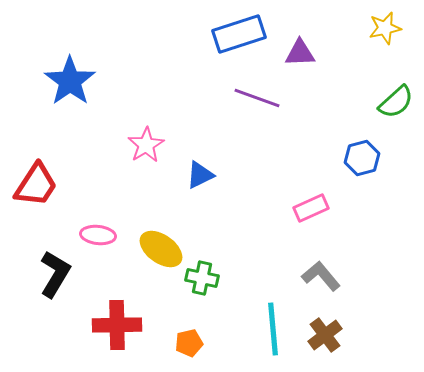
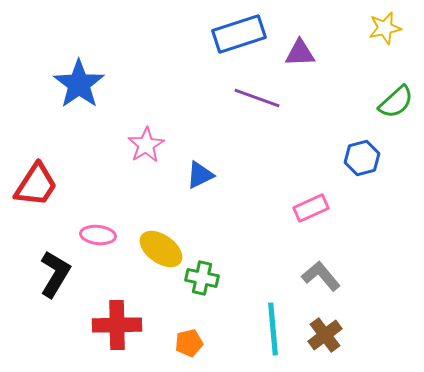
blue star: moved 9 px right, 3 px down
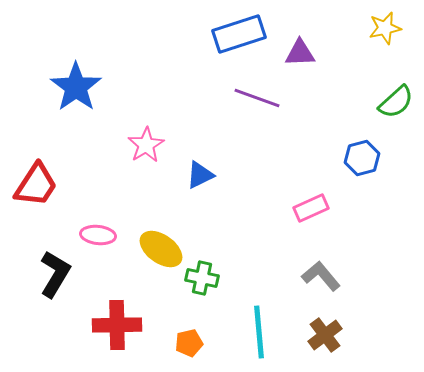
blue star: moved 3 px left, 3 px down
cyan line: moved 14 px left, 3 px down
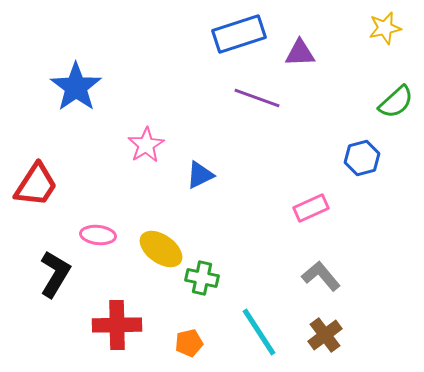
cyan line: rotated 28 degrees counterclockwise
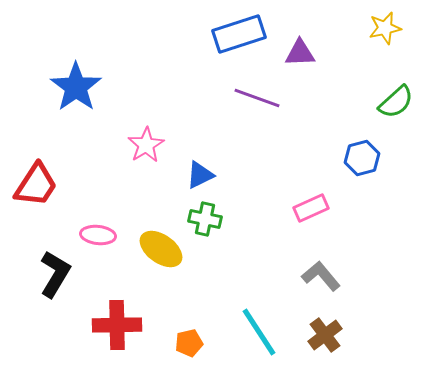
green cross: moved 3 px right, 59 px up
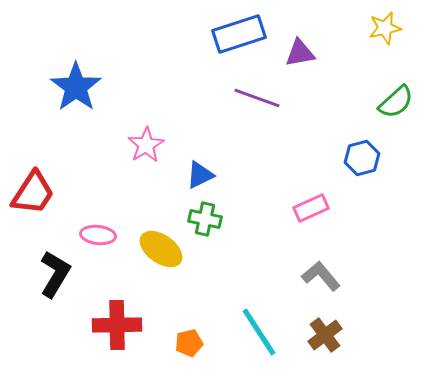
purple triangle: rotated 8 degrees counterclockwise
red trapezoid: moved 3 px left, 8 px down
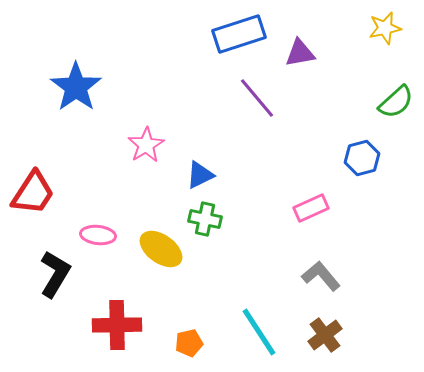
purple line: rotated 30 degrees clockwise
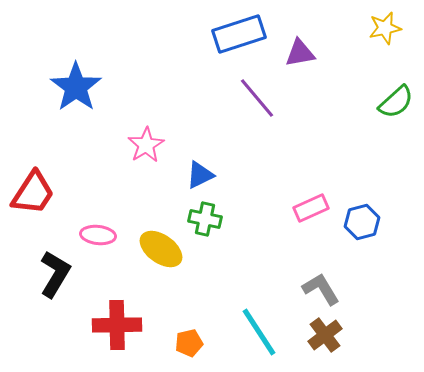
blue hexagon: moved 64 px down
gray L-shape: moved 13 px down; rotated 9 degrees clockwise
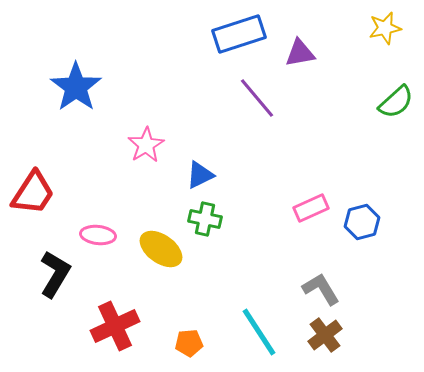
red cross: moved 2 px left, 1 px down; rotated 24 degrees counterclockwise
orange pentagon: rotated 8 degrees clockwise
